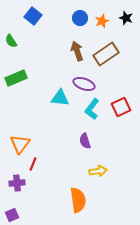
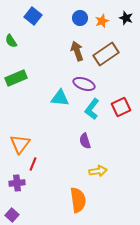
purple square: rotated 24 degrees counterclockwise
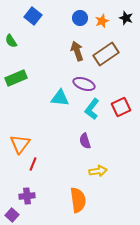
purple cross: moved 10 px right, 13 px down
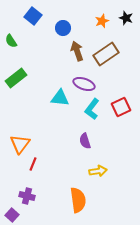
blue circle: moved 17 px left, 10 px down
green rectangle: rotated 15 degrees counterclockwise
purple cross: rotated 21 degrees clockwise
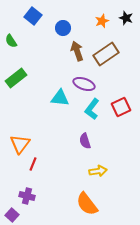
orange semicircle: moved 9 px right, 4 px down; rotated 150 degrees clockwise
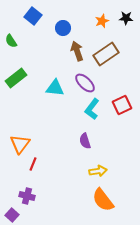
black star: rotated 16 degrees counterclockwise
purple ellipse: moved 1 px right, 1 px up; rotated 25 degrees clockwise
cyan triangle: moved 5 px left, 10 px up
red square: moved 1 px right, 2 px up
orange semicircle: moved 16 px right, 4 px up
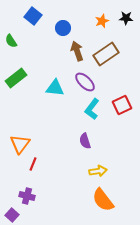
purple ellipse: moved 1 px up
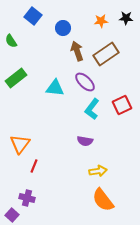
orange star: moved 1 px left; rotated 16 degrees clockwise
purple semicircle: rotated 63 degrees counterclockwise
red line: moved 1 px right, 2 px down
purple cross: moved 2 px down
